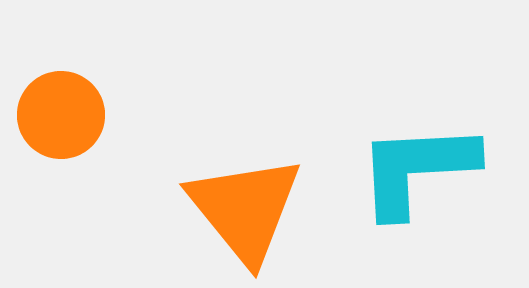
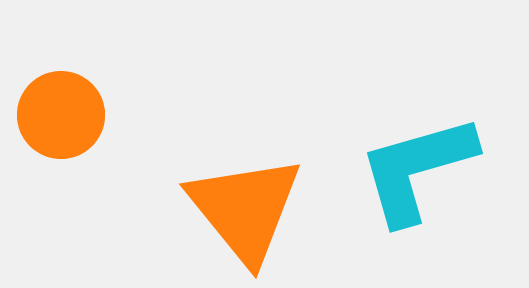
cyan L-shape: rotated 13 degrees counterclockwise
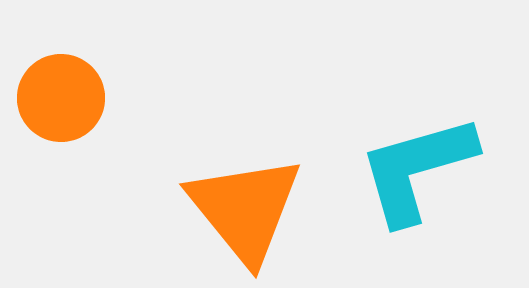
orange circle: moved 17 px up
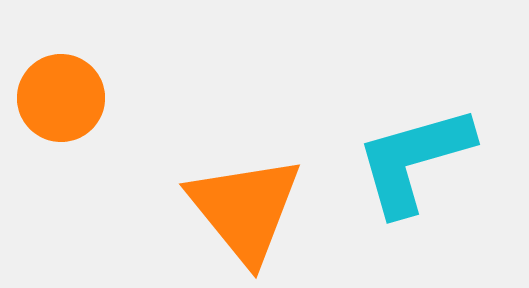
cyan L-shape: moved 3 px left, 9 px up
